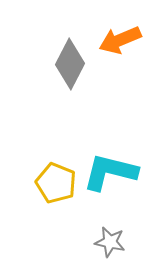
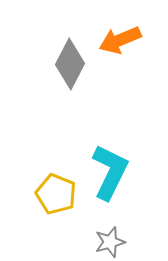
cyan L-shape: rotated 102 degrees clockwise
yellow pentagon: moved 11 px down
gray star: rotated 28 degrees counterclockwise
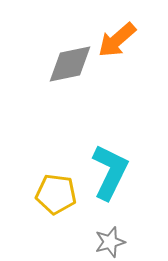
orange arrow: moved 3 px left; rotated 18 degrees counterclockwise
gray diamond: rotated 51 degrees clockwise
yellow pentagon: rotated 15 degrees counterclockwise
